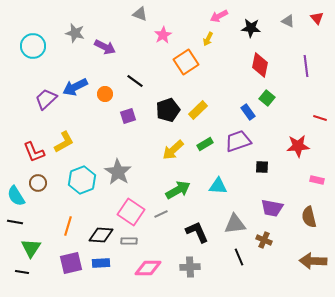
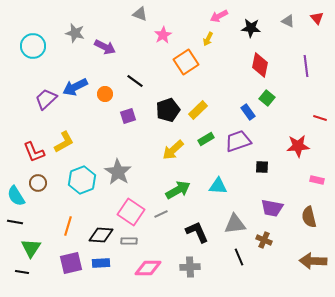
green rectangle at (205, 144): moved 1 px right, 5 px up
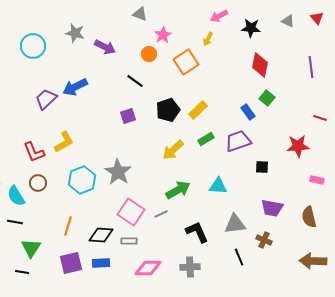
purple line at (306, 66): moved 5 px right, 1 px down
orange circle at (105, 94): moved 44 px right, 40 px up
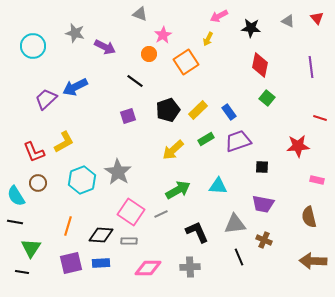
blue rectangle at (248, 112): moved 19 px left
purple trapezoid at (272, 208): moved 9 px left, 4 px up
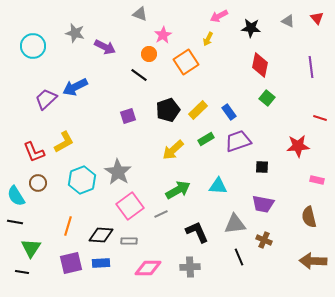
black line at (135, 81): moved 4 px right, 6 px up
pink square at (131, 212): moved 1 px left, 6 px up; rotated 20 degrees clockwise
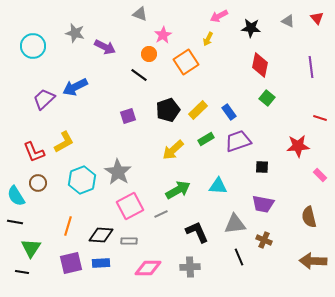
purple trapezoid at (46, 99): moved 2 px left
pink rectangle at (317, 180): moved 3 px right, 5 px up; rotated 32 degrees clockwise
pink square at (130, 206): rotated 8 degrees clockwise
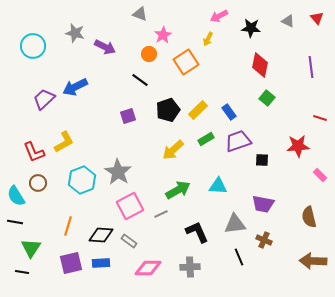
black line at (139, 75): moved 1 px right, 5 px down
black square at (262, 167): moved 7 px up
gray rectangle at (129, 241): rotated 35 degrees clockwise
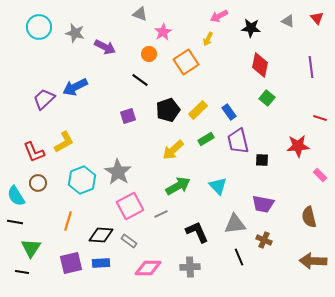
pink star at (163, 35): moved 3 px up
cyan circle at (33, 46): moved 6 px right, 19 px up
purple trapezoid at (238, 141): rotated 84 degrees counterclockwise
cyan triangle at (218, 186): rotated 42 degrees clockwise
green arrow at (178, 190): moved 4 px up
orange line at (68, 226): moved 5 px up
